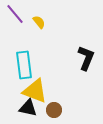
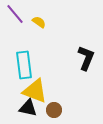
yellow semicircle: rotated 16 degrees counterclockwise
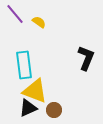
black triangle: rotated 36 degrees counterclockwise
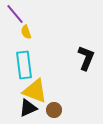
yellow semicircle: moved 13 px left, 10 px down; rotated 144 degrees counterclockwise
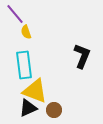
black L-shape: moved 4 px left, 2 px up
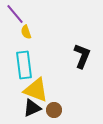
yellow triangle: moved 1 px right, 1 px up
black triangle: moved 4 px right
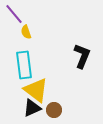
purple line: moved 1 px left
yellow triangle: rotated 16 degrees clockwise
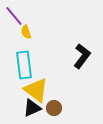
purple line: moved 2 px down
black L-shape: rotated 15 degrees clockwise
brown circle: moved 2 px up
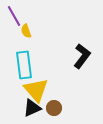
purple line: rotated 10 degrees clockwise
yellow semicircle: moved 1 px up
yellow triangle: rotated 12 degrees clockwise
